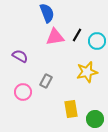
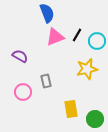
pink triangle: rotated 12 degrees counterclockwise
yellow star: moved 3 px up
gray rectangle: rotated 40 degrees counterclockwise
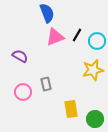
yellow star: moved 6 px right, 1 px down
gray rectangle: moved 3 px down
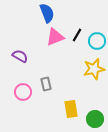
yellow star: moved 1 px right, 1 px up
